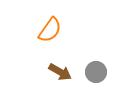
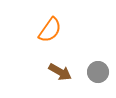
gray circle: moved 2 px right
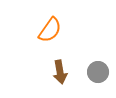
brown arrow: rotated 50 degrees clockwise
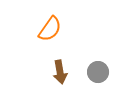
orange semicircle: moved 1 px up
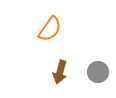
brown arrow: rotated 25 degrees clockwise
